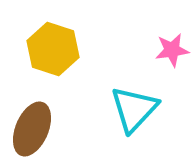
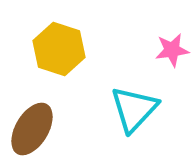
yellow hexagon: moved 6 px right
brown ellipse: rotated 8 degrees clockwise
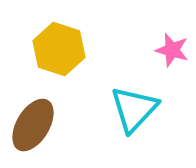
pink star: rotated 24 degrees clockwise
brown ellipse: moved 1 px right, 4 px up
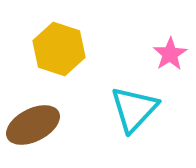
pink star: moved 2 px left, 4 px down; rotated 24 degrees clockwise
brown ellipse: rotated 32 degrees clockwise
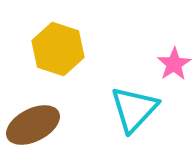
yellow hexagon: moved 1 px left
pink star: moved 4 px right, 10 px down
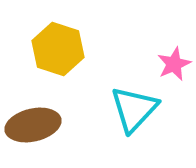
pink star: rotated 8 degrees clockwise
brown ellipse: rotated 14 degrees clockwise
